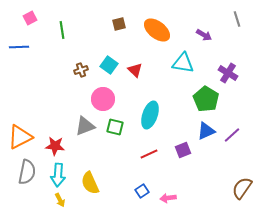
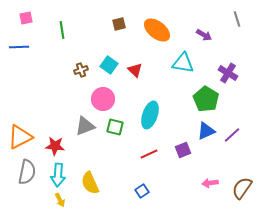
pink square: moved 4 px left; rotated 16 degrees clockwise
pink arrow: moved 42 px right, 15 px up
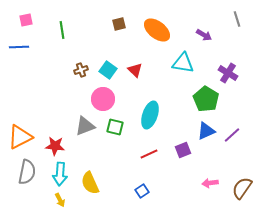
pink square: moved 2 px down
cyan square: moved 1 px left, 5 px down
cyan arrow: moved 2 px right, 1 px up
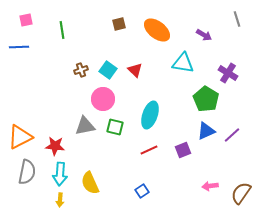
gray triangle: rotated 10 degrees clockwise
red line: moved 4 px up
pink arrow: moved 3 px down
brown semicircle: moved 1 px left, 5 px down
yellow arrow: rotated 32 degrees clockwise
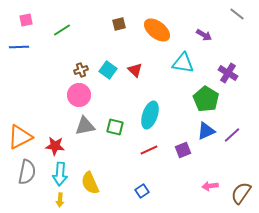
gray line: moved 5 px up; rotated 35 degrees counterclockwise
green line: rotated 66 degrees clockwise
pink circle: moved 24 px left, 4 px up
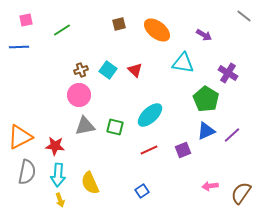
gray line: moved 7 px right, 2 px down
cyan ellipse: rotated 28 degrees clockwise
cyan arrow: moved 2 px left, 1 px down
yellow arrow: rotated 24 degrees counterclockwise
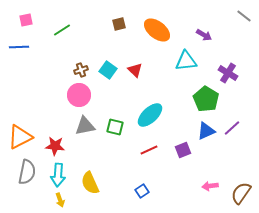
cyan triangle: moved 3 px right, 2 px up; rotated 15 degrees counterclockwise
purple line: moved 7 px up
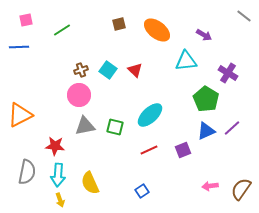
orange triangle: moved 22 px up
brown semicircle: moved 4 px up
